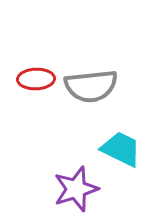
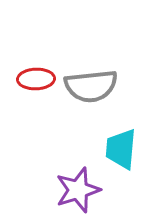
cyan trapezoid: rotated 111 degrees counterclockwise
purple star: moved 2 px right, 1 px down
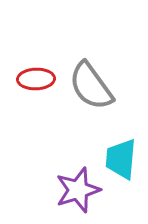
gray semicircle: rotated 60 degrees clockwise
cyan trapezoid: moved 10 px down
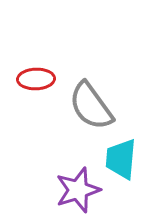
gray semicircle: moved 20 px down
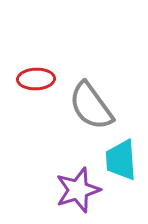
cyan trapezoid: moved 1 px down; rotated 9 degrees counterclockwise
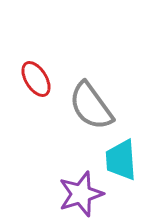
red ellipse: rotated 60 degrees clockwise
purple star: moved 3 px right, 4 px down
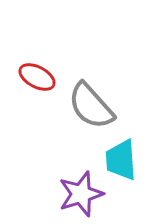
red ellipse: moved 1 px right, 2 px up; rotated 30 degrees counterclockwise
gray semicircle: rotated 6 degrees counterclockwise
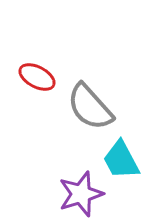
gray semicircle: moved 1 px left, 1 px down
cyan trapezoid: rotated 24 degrees counterclockwise
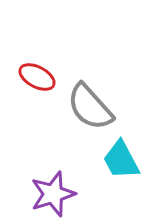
purple star: moved 28 px left
